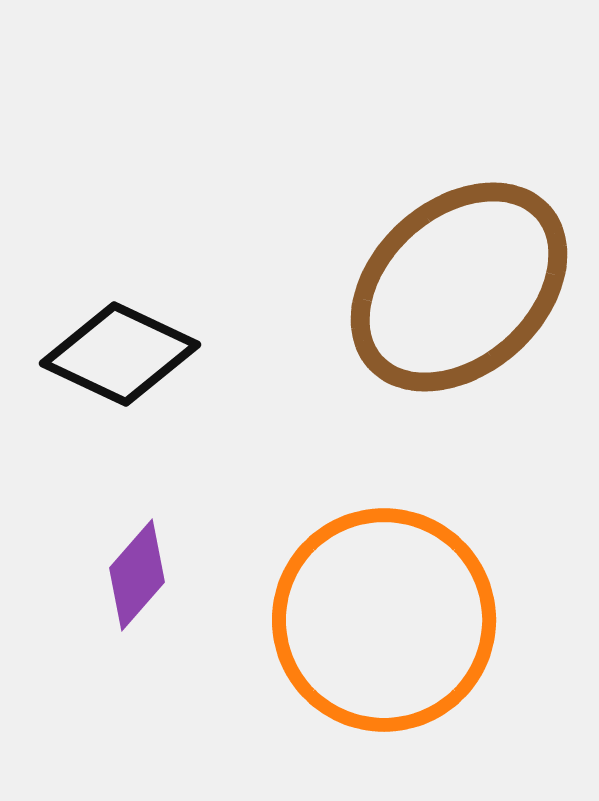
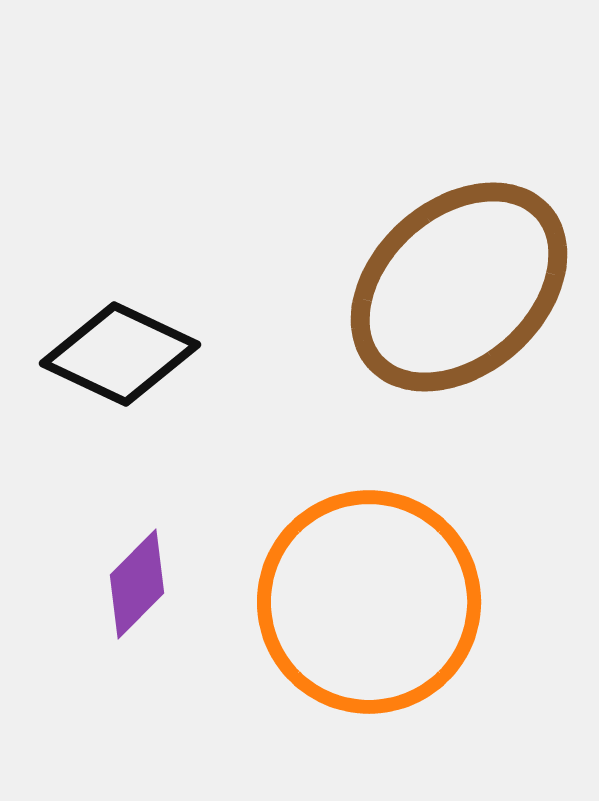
purple diamond: moved 9 px down; rotated 4 degrees clockwise
orange circle: moved 15 px left, 18 px up
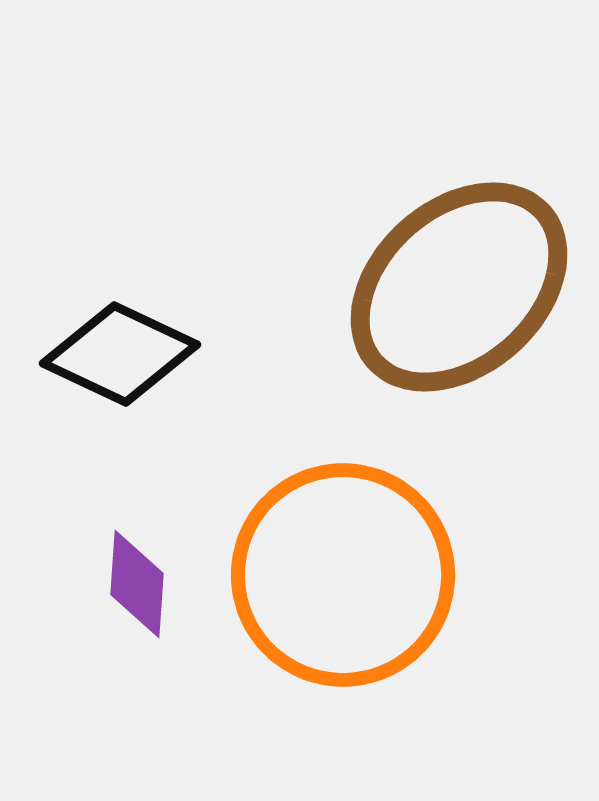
purple diamond: rotated 41 degrees counterclockwise
orange circle: moved 26 px left, 27 px up
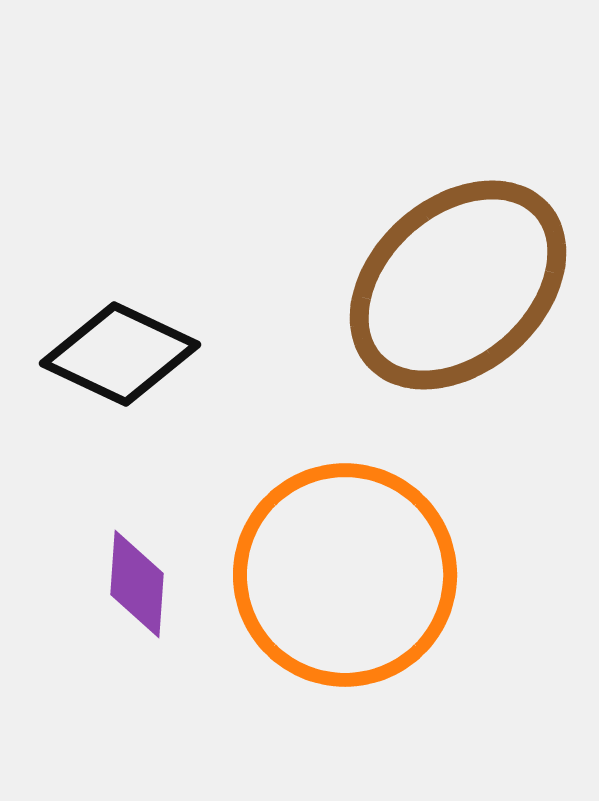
brown ellipse: moved 1 px left, 2 px up
orange circle: moved 2 px right
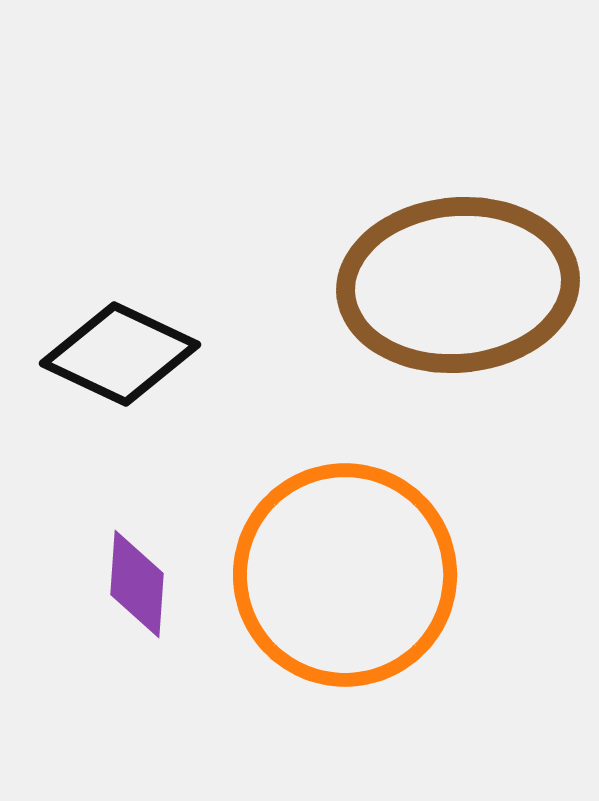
brown ellipse: rotated 37 degrees clockwise
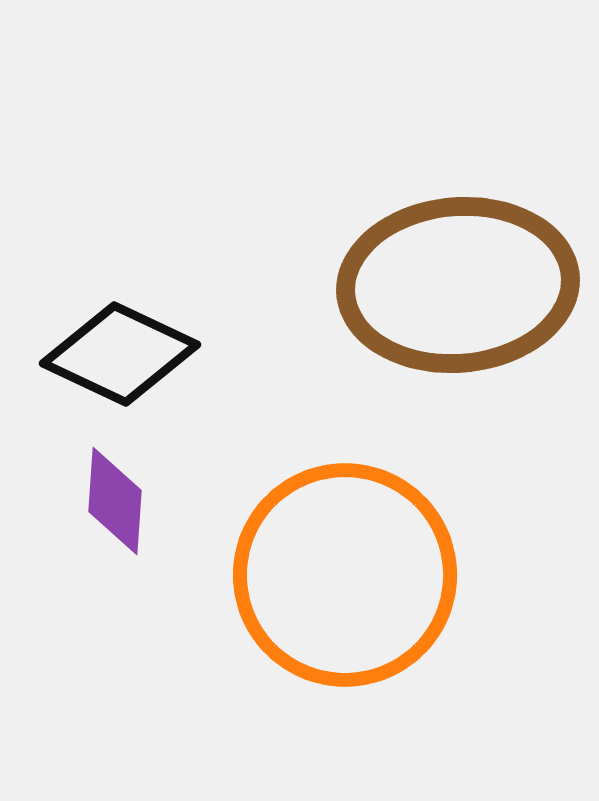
purple diamond: moved 22 px left, 83 px up
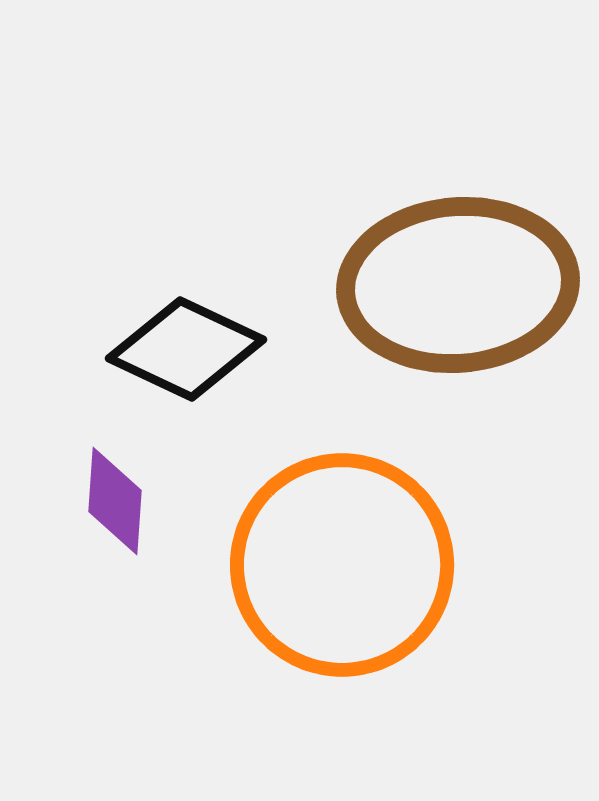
black diamond: moved 66 px right, 5 px up
orange circle: moved 3 px left, 10 px up
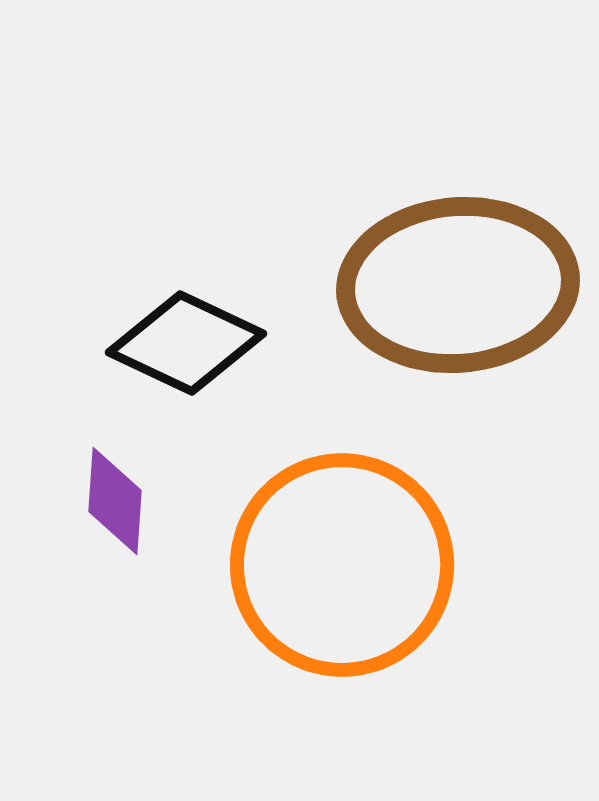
black diamond: moved 6 px up
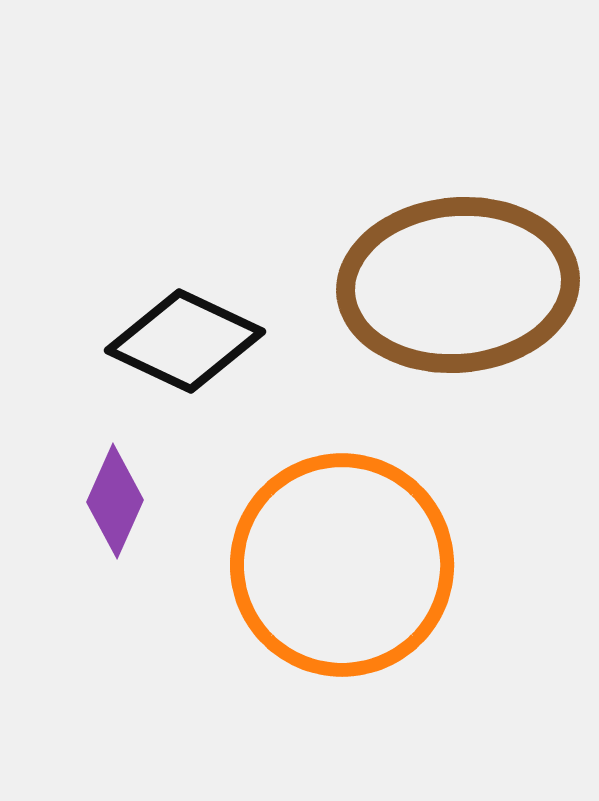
black diamond: moved 1 px left, 2 px up
purple diamond: rotated 20 degrees clockwise
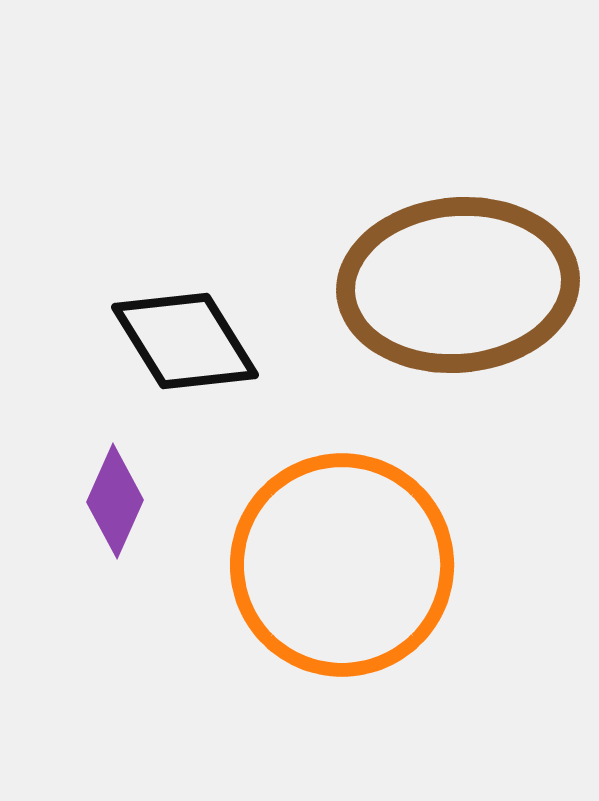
black diamond: rotated 33 degrees clockwise
